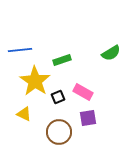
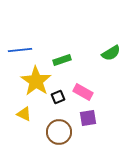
yellow star: moved 1 px right
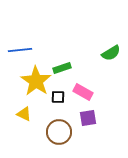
green rectangle: moved 8 px down
black square: rotated 24 degrees clockwise
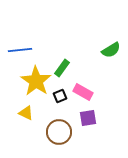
green semicircle: moved 3 px up
green rectangle: rotated 36 degrees counterclockwise
black square: moved 2 px right, 1 px up; rotated 24 degrees counterclockwise
yellow triangle: moved 2 px right, 1 px up
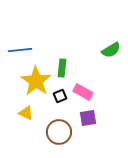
green rectangle: rotated 30 degrees counterclockwise
